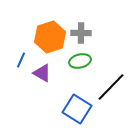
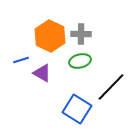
gray cross: moved 1 px down
orange hexagon: moved 1 px up; rotated 16 degrees counterclockwise
blue line: rotated 49 degrees clockwise
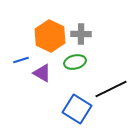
green ellipse: moved 5 px left, 1 px down
black line: moved 2 px down; rotated 20 degrees clockwise
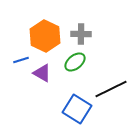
orange hexagon: moved 5 px left
green ellipse: rotated 25 degrees counterclockwise
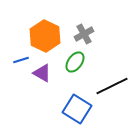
gray cross: moved 3 px right; rotated 30 degrees counterclockwise
green ellipse: rotated 15 degrees counterclockwise
black line: moved 1 px right, 3 px up
